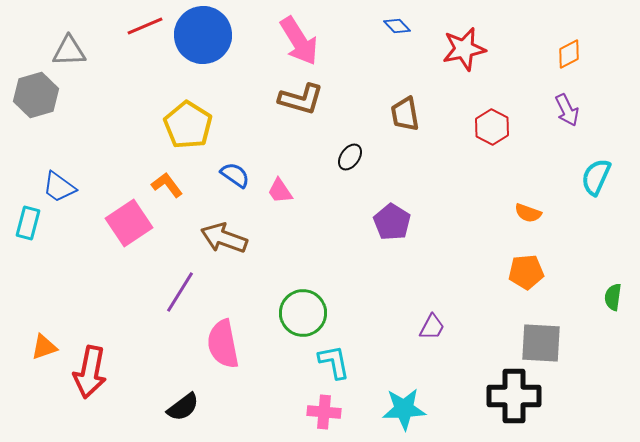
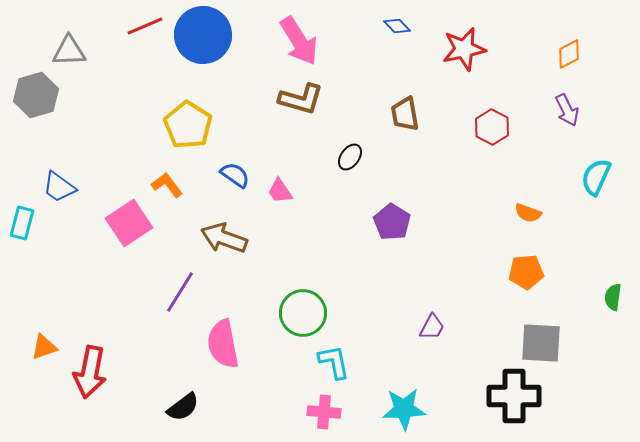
cyan rectangle: moved 6 px left
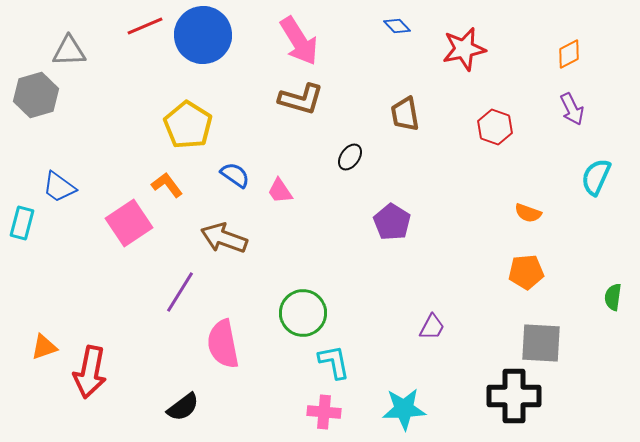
purple arrow: moved 5 px right, 1 px up
red hexagon: moved 3 px right; rotated 8 degrees counterclockwise
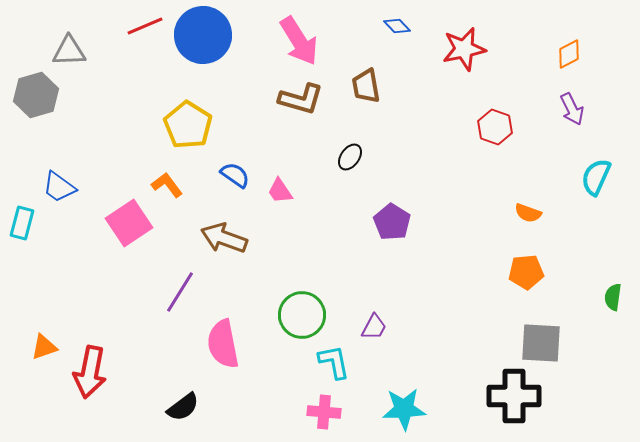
brown trapezoid: moved 39 px left, 28 px up
green circle: moved 1 px left, 2 px down
purple trapezoid: moved 58 px left
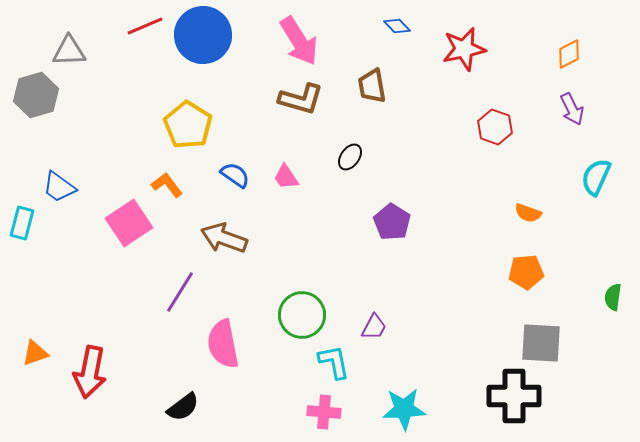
brown trapezoid: moved 6 px right
pink trapezoid: moved 6 px right, 14 px up
orange triangle: moved 9 px left, 6 px down
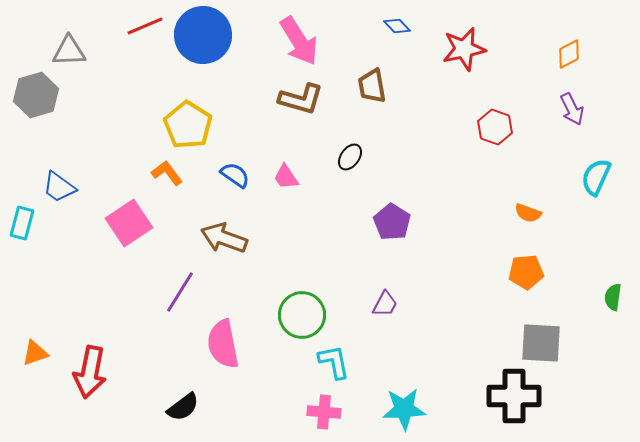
orange L-shape: moved 12 px up
purple trapezoid: moved 11 px right, 23 px up
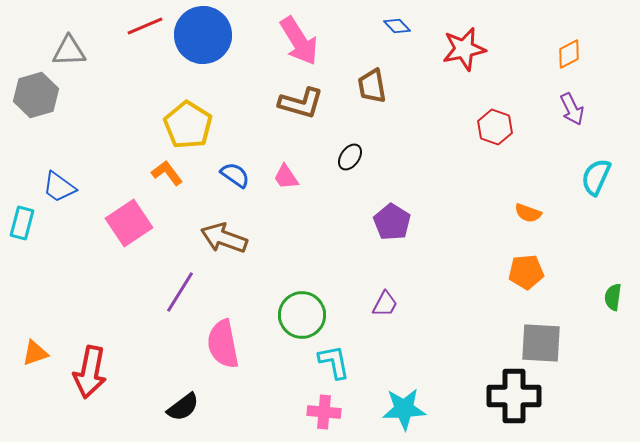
brown L-shape: moved 4 px down
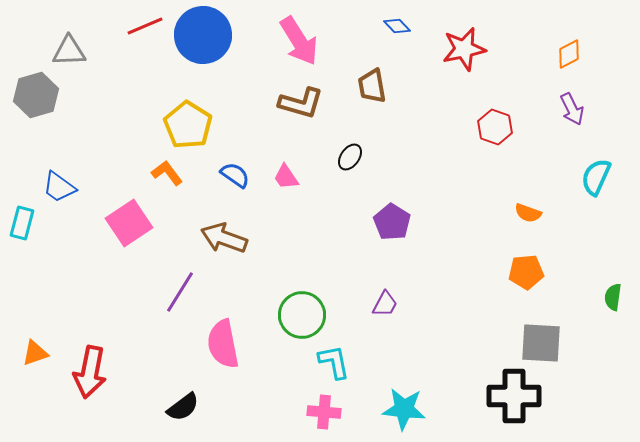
cyan star: rotated 9 degrees clockwise
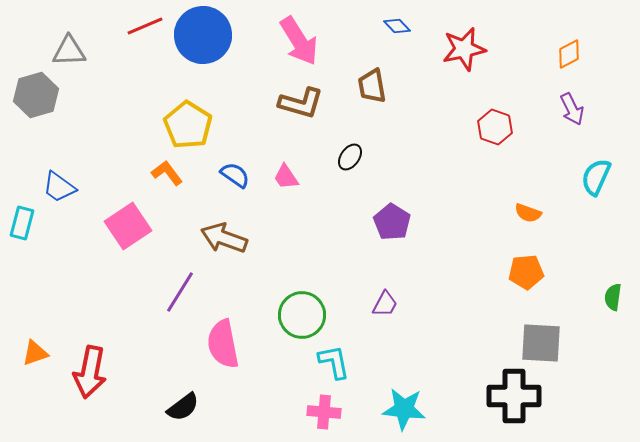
pink square: moved 1 px left, 3 px down
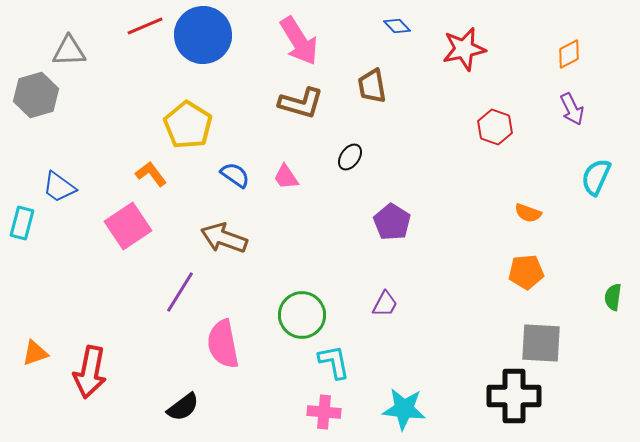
orange L-shape: moved 16 px left, 1 px down
